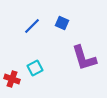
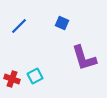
blue line: moved 13 px left
cyan square: moved 8 px down
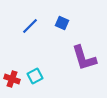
blue line: moved 11 px right
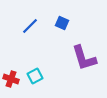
red cross: moved 1 px left
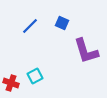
purple L-shape: moved 2 px right, 7 px up
red cross: moved 4 px down
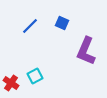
purple L-shape: rotated 40 degrees clockwise
red cross: rotated 14 degrees clockwise
